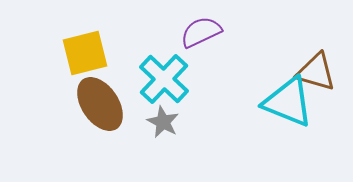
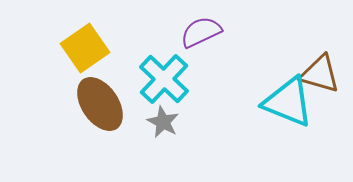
yellow square: moved 5 px up; rotated 21 degrees counterclockwise
brown triangle: moved 4 px right, 2 px down
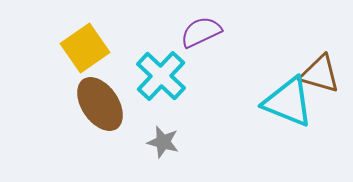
cyan cross: moved 3 px left, 3 px up
gray star: moved 20 px down; rotated 12 degrees counterclockwise
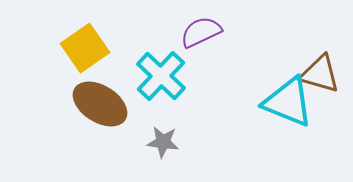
brown ellipse: rotated 24 degrees counterclockwise
gray star: rotated 8 degrees counterclockwise
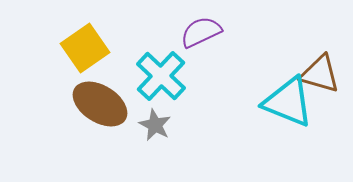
gray star: moved 8 px left, 17 px up; rotated 20 degrees clockwise
